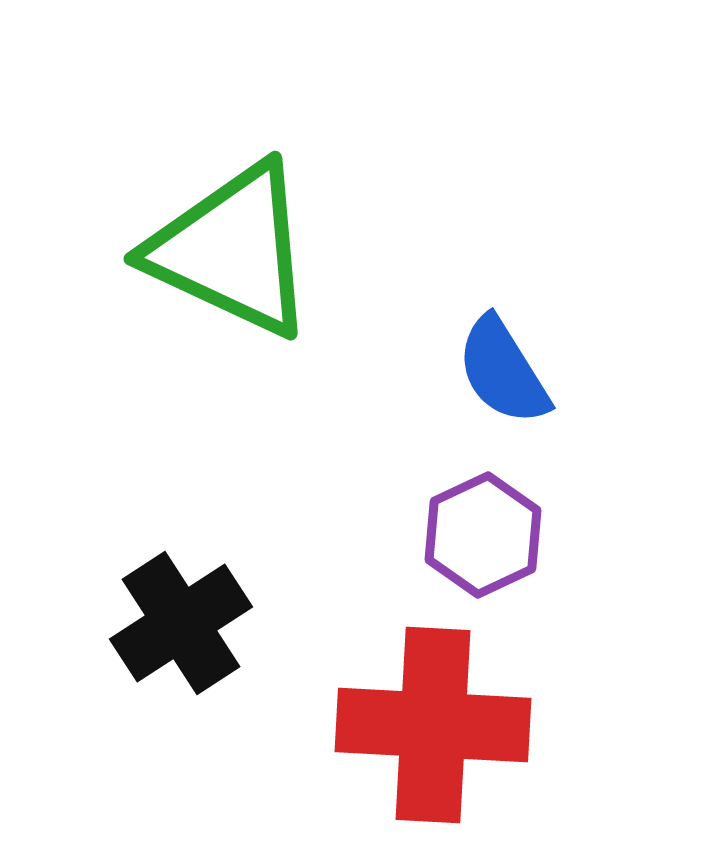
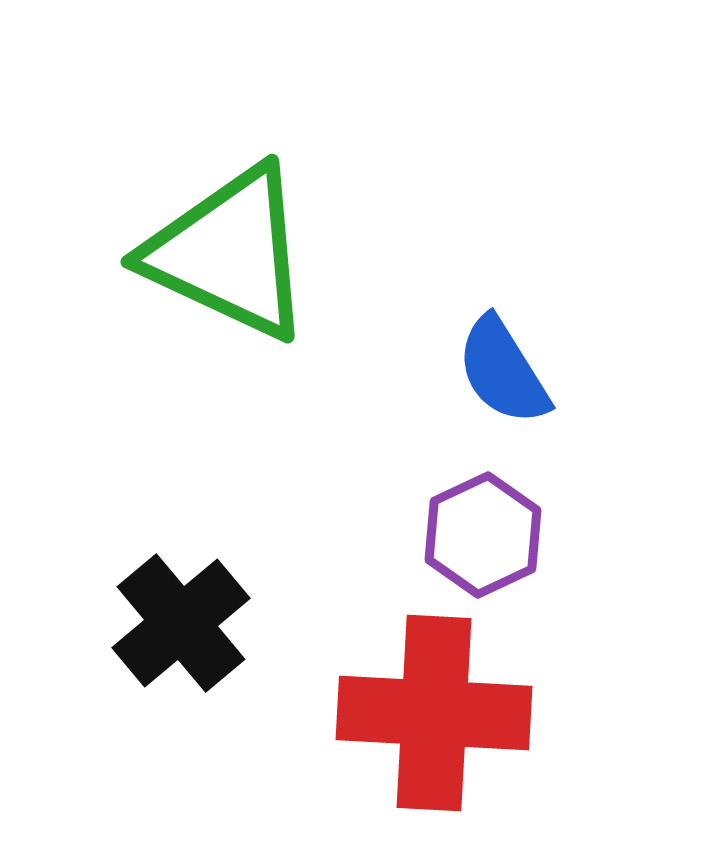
green triangle: moved 3 px left, 3 px down
black cross: rotated 7 degrees counterclockwise
red cross: moved 1 px right, 12 px up
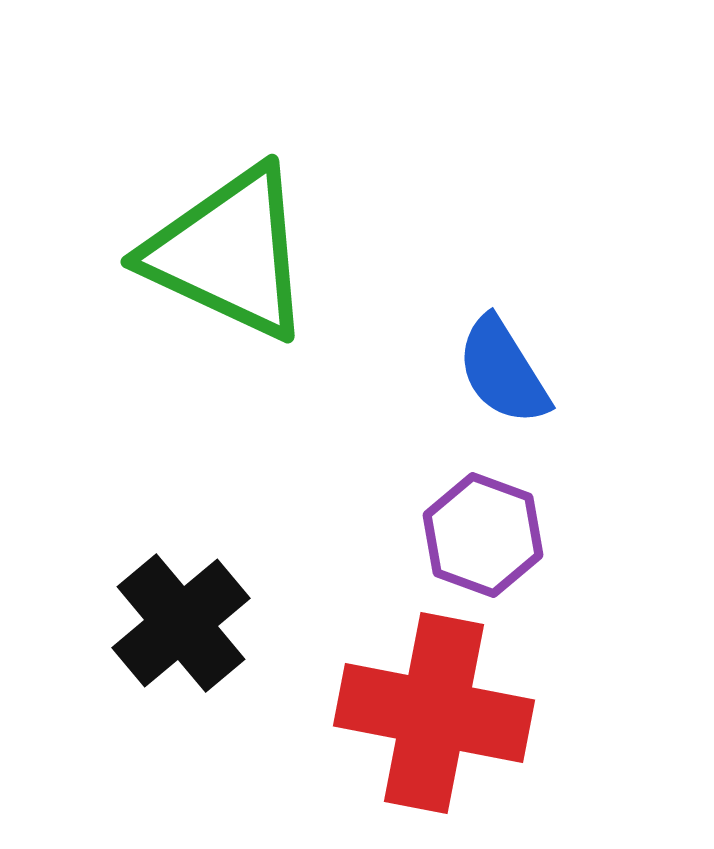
purple hexagon: rotated 15 degrees counterclockwise
red cross: rotated 8 degrees clockwise
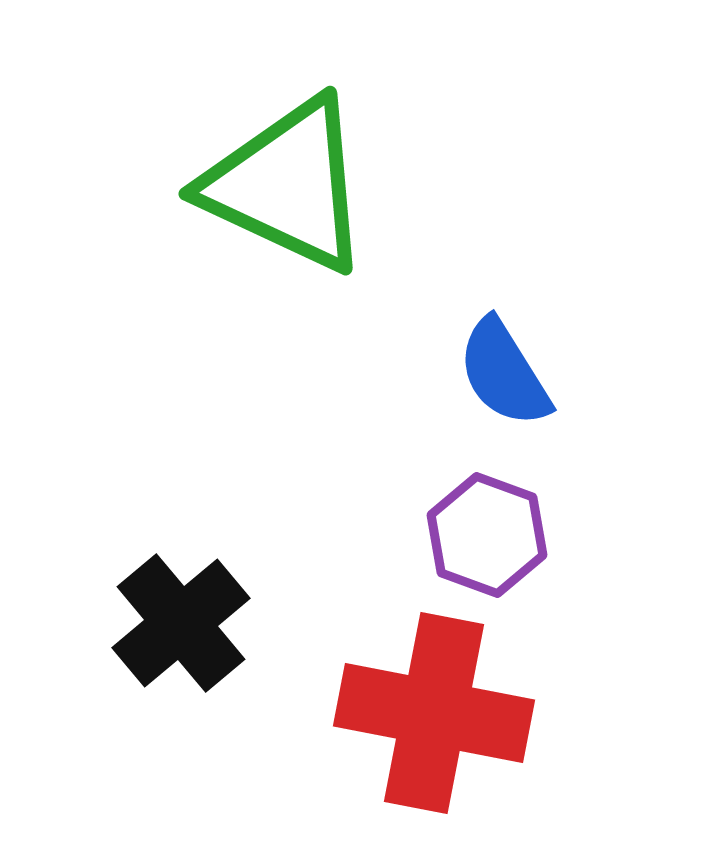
green triangle: moved 58 px right, 68 px up
blue semicircle: moved 1 px right, 2 px down
purple hexagon: moved 4 px right
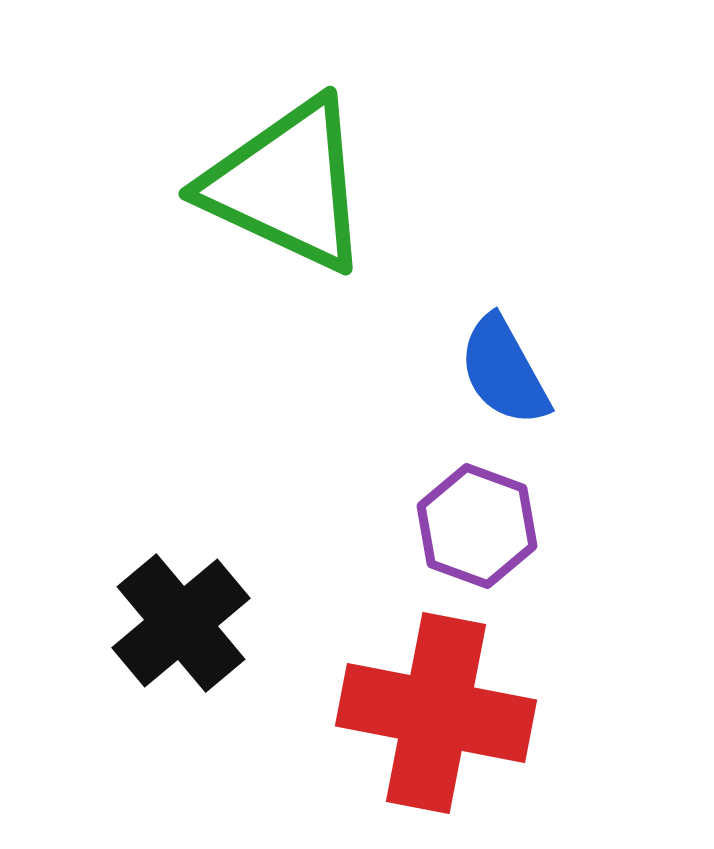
blue semicircle: moved 2 px up; rotated 3 degrees clockwise
purple hexagon: moved 10 px left, 9 px up
red cross: moved 2 px right
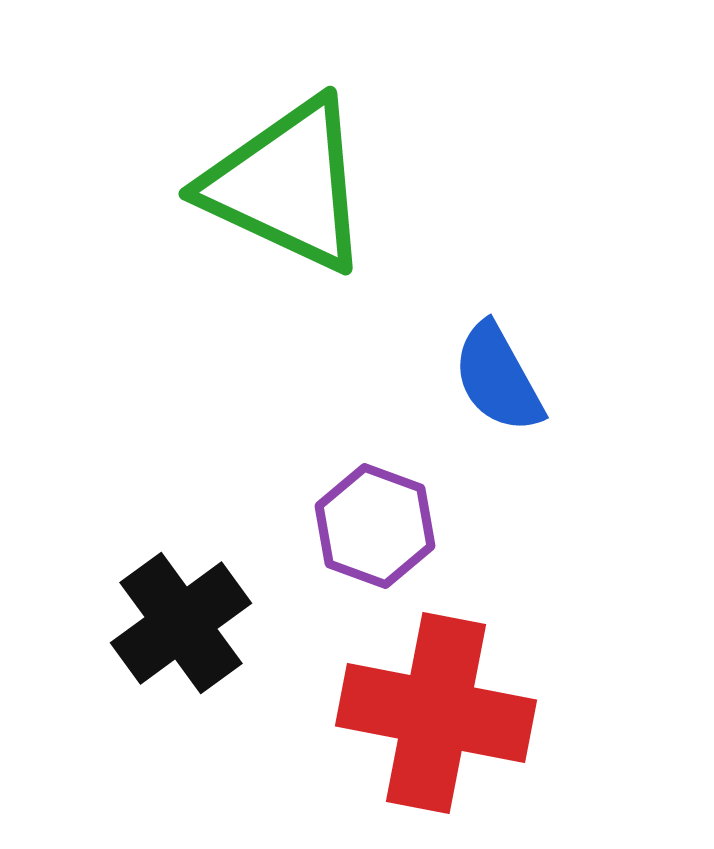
blue semicircle: moved 6 px left, 7 px down
purple hexagon: moved 102 px left
black cross: rotated 4 degrees clockwise
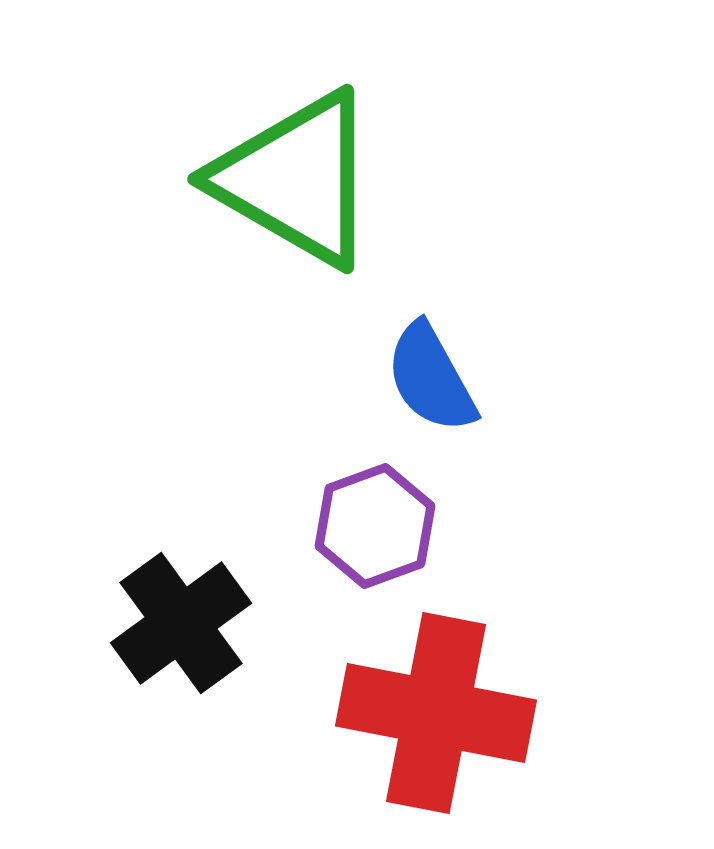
green triangle: moved 9 px right, 6 px up; rotated 5 degrees clockwise
blue semicircle: moved 67 px left
purple hexagon: rotated 20 degrees clockwise
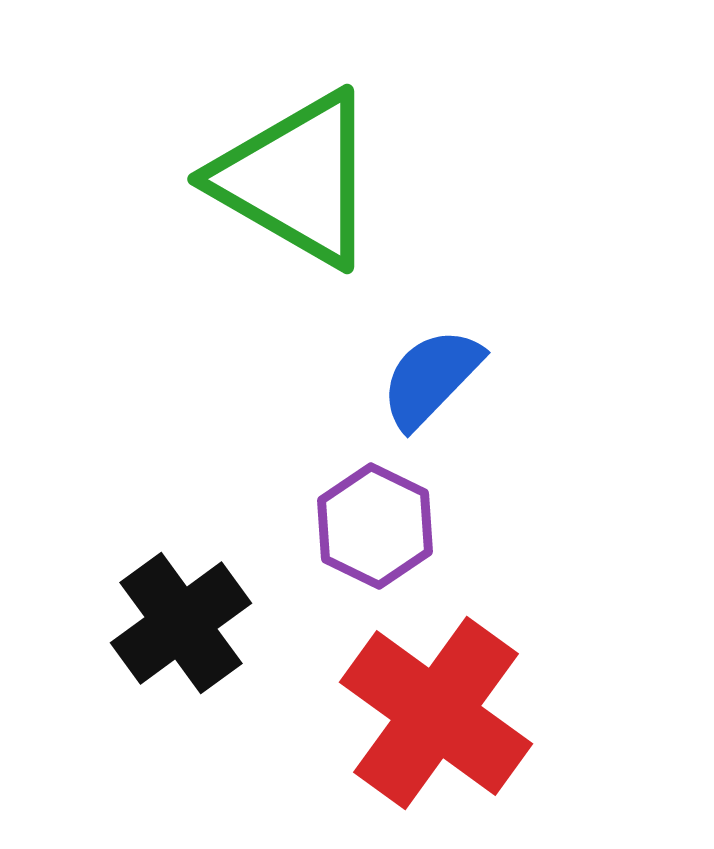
blue semicircle: rotated 73 degrees clockwise
purple hexagon: rotated 14 degrees counterclockwise
red cross: rotated 25 degrees clockwise
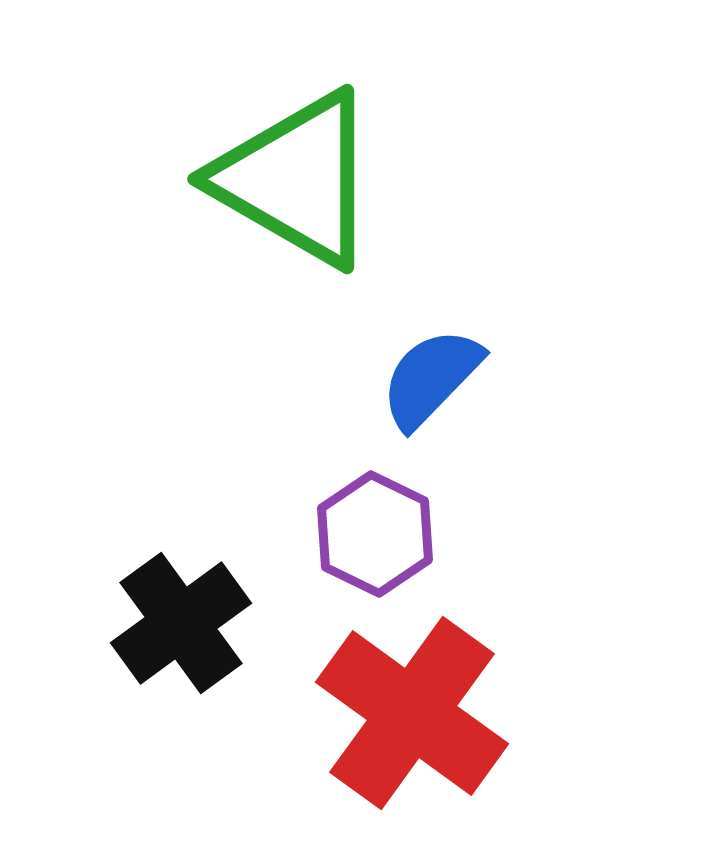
purple hexagon: moved 8 px down
red cross: moved 24 px left
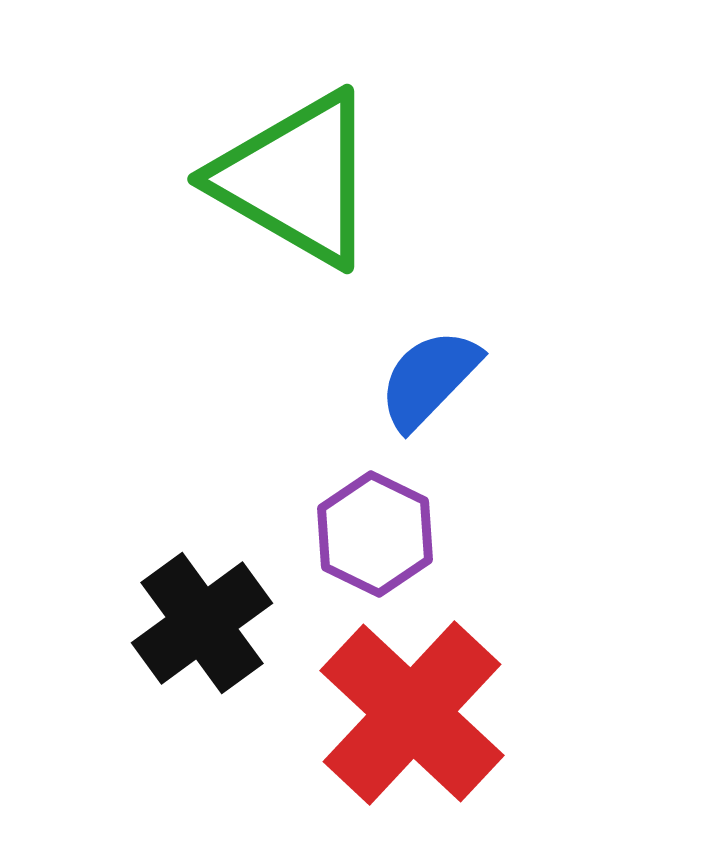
blue semicircle: moved 2 px left, 1 px down
black cross: moved 21 px right
red cross: rotated 7 degrees clockwise
